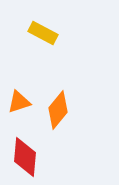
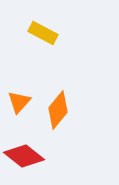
orange triangle: rotated 30 degrees counterclockwise
red diamond: moved 1 px left, 1 px up; rotated 57 degrees counterclockwise
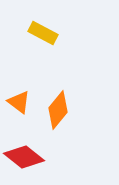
orange triangle: rotated 35 degrees counterclockwise
red diamond: moved 1 px down
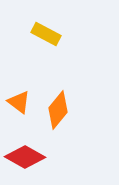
yellow rectangle: moved 3 px right, 1 px down
red diamond: moved 1 px right; rotated 9 degrees counterclockwise
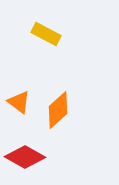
orange diamond: rotated 9 degrees clockwise
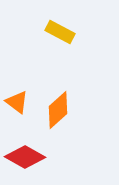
yellow rectangle: moved 14 px right, 2 px up
orange triangle: moved 2 px left
